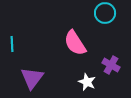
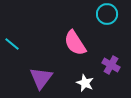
cyan circle: moved 2 px right, 1 px down
cyan line: rotated 49 degrees counterclockwise
purple triangle: moved 9 px right
white star: moved 2 px left, 1 px down
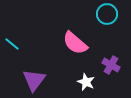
pink semicircle: rotated 16 degrees counterclockwise
purple triangle: moved 7 px left, 2 px down
white star: moved 1 px right, 1 px up
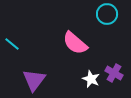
purple cross: moved 3 px right, 8 px down
white star: moved 5 px right, 3 px up
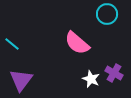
pink semicircle: moved 2 px right
purple triangle: moved 13 px left
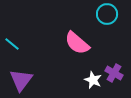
white star: moved 2 px right, 1 px down
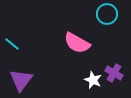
pink semicircle: rotated 12 degrees counterclockwise
